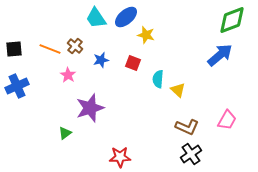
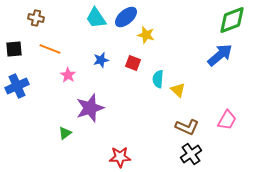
brown cross: moved 39 px left, 28 px up; rotated 28 degrees counterclockwise
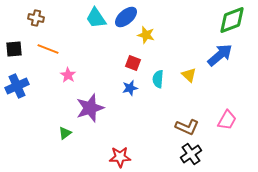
orange line: moved 2 px left
blue star: moved 29 px right, 28 px down
yellow triangle: moved 11 px right, 15 px up
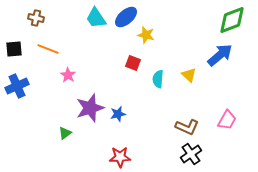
blue star: moved 12 px left, 26 px down
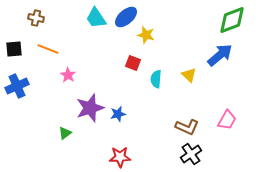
cyan semicircle: moved 2 px left
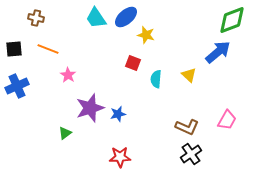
blue arrow: moved 2 px left, 3 px up
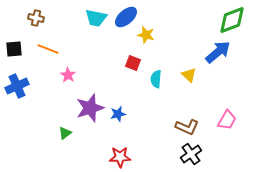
cyan trapezoid: rotated 45 degrees counterclockwise
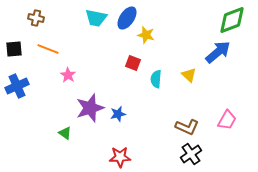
blue ellipse: moved 1 px right, 1 px down; rotated 15 degrees counterclockwise
green triangle: rotated 48 degrees counterclockwise
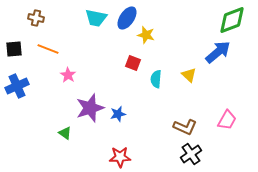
brown L-shape: moved 2 px left
